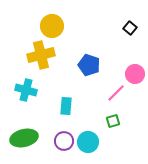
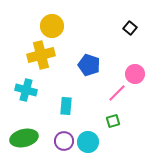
pink line: moved 1 px right
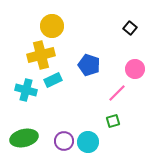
pink circle: moved 5 px up
cyan rectangle: moved 13 px left, 26 px up; rotated 60 degrees clockwise
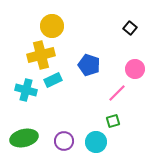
cyan circle: moved 8 px right
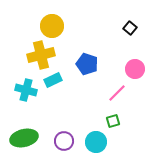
blue pentagon: moved 2 px left, 1 px up
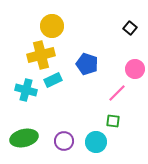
green square: rotated 24 degrees clockwise
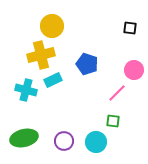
black square: rotated 32 degrees counterclockwise
pink circle: moved 1 px left, 1 px down
